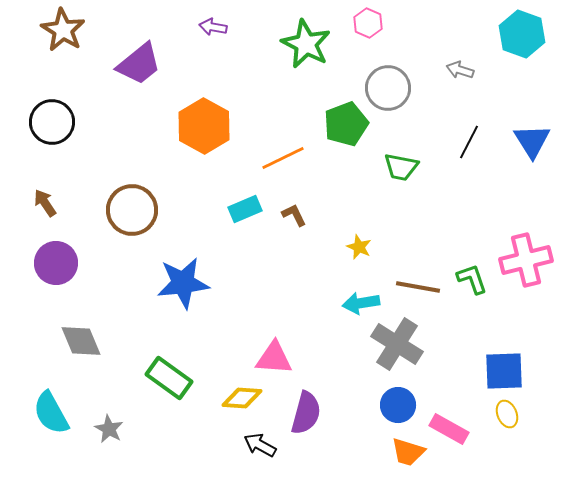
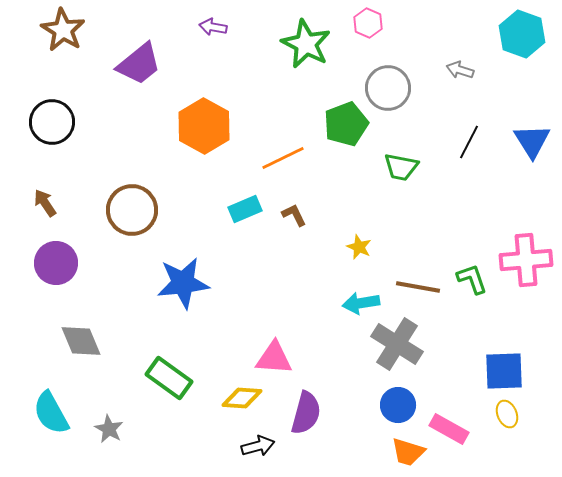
pink cross: rotated 9 degrees clockwise
black arrow: moved 2 px left, 1 px down; rotated 136 degrees clockwise
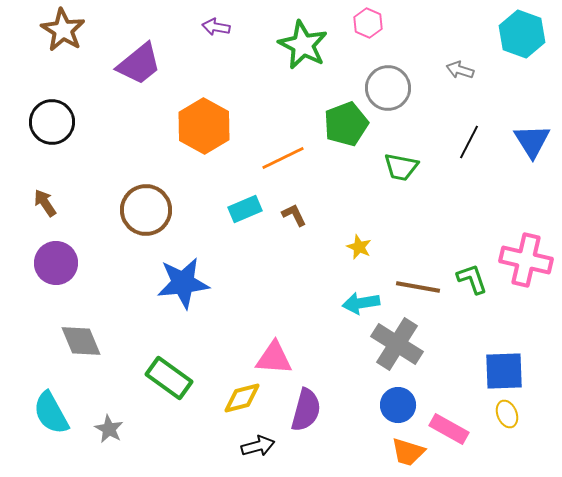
purple arrow: moved 3 px right
green star: moved 3 px left, 1 px down
brown circle: moved 14 px right
pink cross: rotated 18 degrees clockwise
yellow diamond: rotated 18 degrees counterclockwise
purple semicircle: moved 3 px up
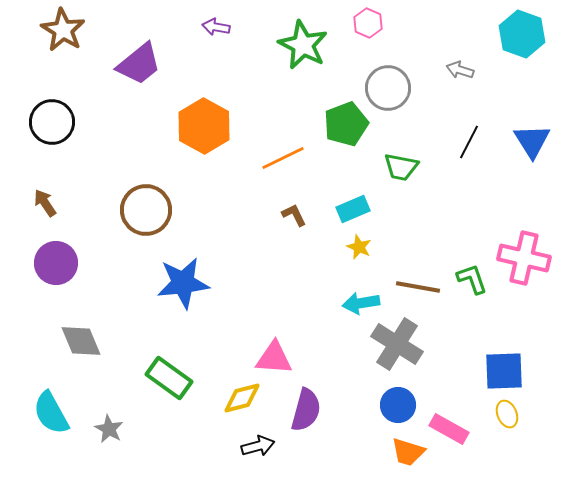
cyan rectangle: moved 108 px right
pink cross: moved 2 px left, 2 px up
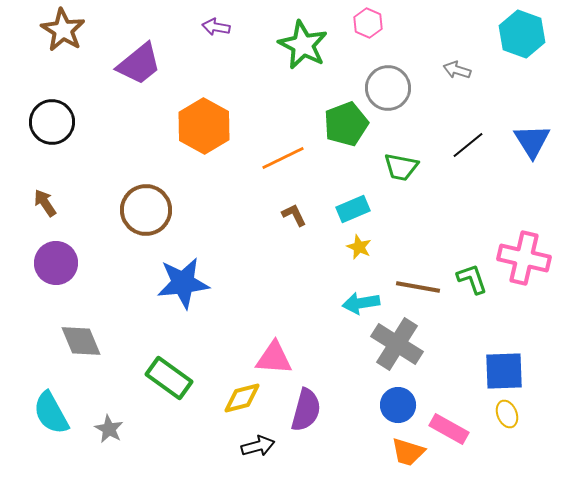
gray arrow: moved 3 px left
black line: moved 1 px left, 3 px down; rotated 24 degrees clockwise
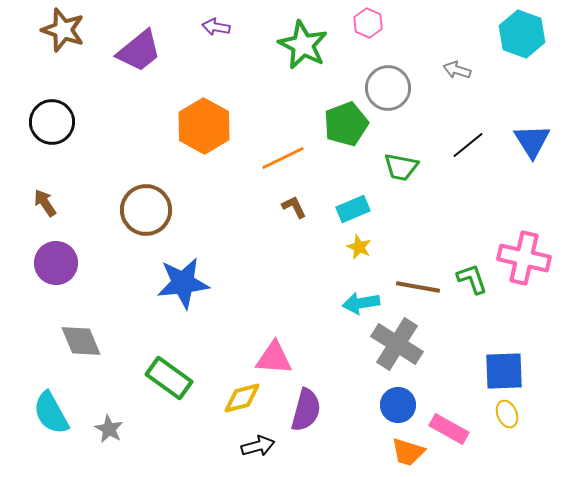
brown star: rotated 12 degrees counterclockwise
purple trapezoid: moved 13 px up
brown L-shape: moved 8 px up
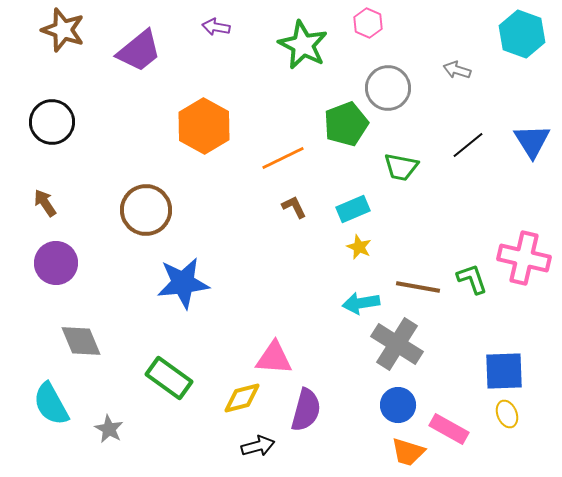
cyan semicircle: moved 9 px up
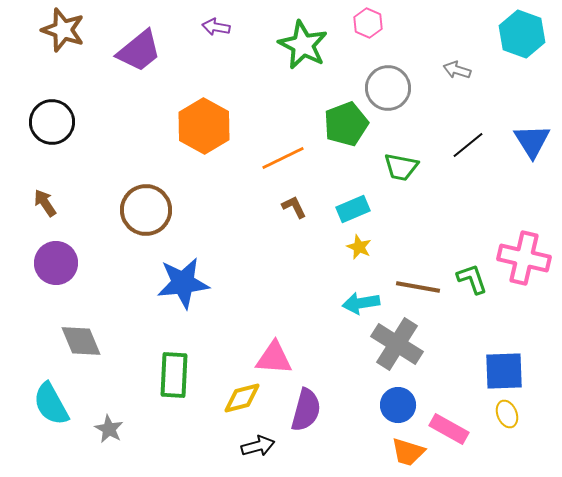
green rectangle: moved 5 px right, 3 px up; rotated 57 degrees clockwise
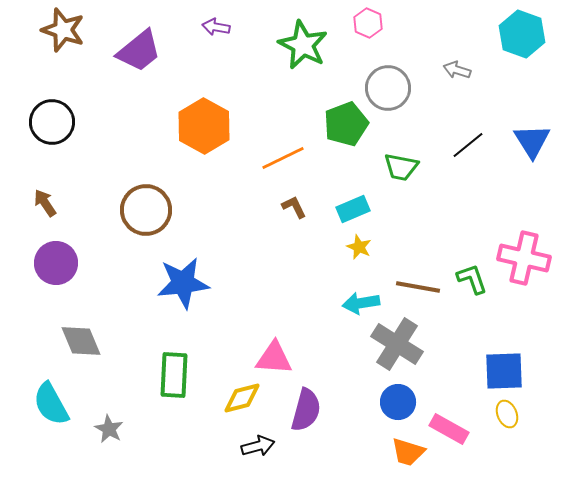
blue circle: moved 3 px up
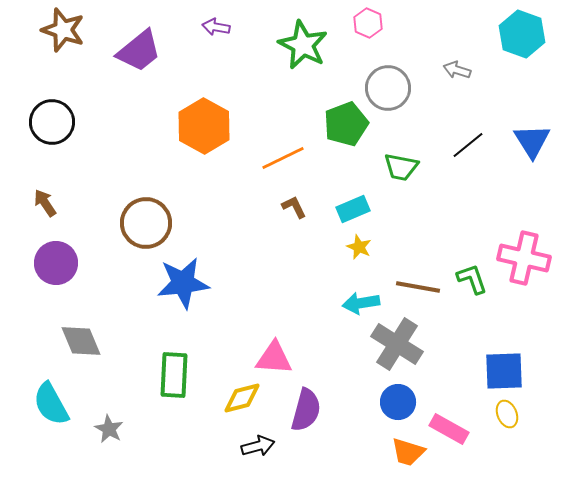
brown circle: moved 13 px down
